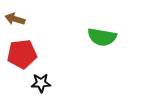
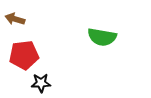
red pentagon: moved 2 px right, 1 px down
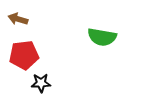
brown arrow: moved 3 px right
